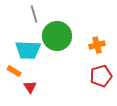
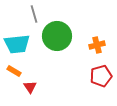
cyan trapezoid: moved 11 px left, 6 px up; rotated 8 degrees counterclockwise
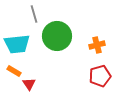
red pentagon: moved 1 px left
red triangle: moved 1 px left, 3 px up
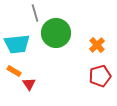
gray line: moved 1 px right, 1 px up
green circle: moved 1 px left, 3 px up
orange cross: rotated 28 degrees counterclockwise
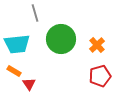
green circle: moved 5 px right, 6 px down
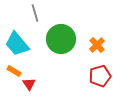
cyan trapezoid: rotated 56 degrees clockwise
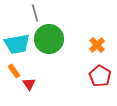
green circle: moved 12 px left
cyan trapezoid: rotated 60 degrees counterclockwise
orange rectangle: rotated 24 degrees clockwise
red pentagon: rotated 25 degrees counterclockwise
